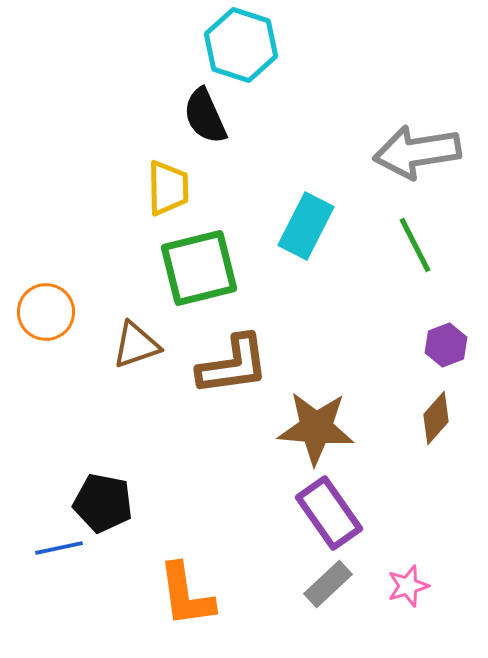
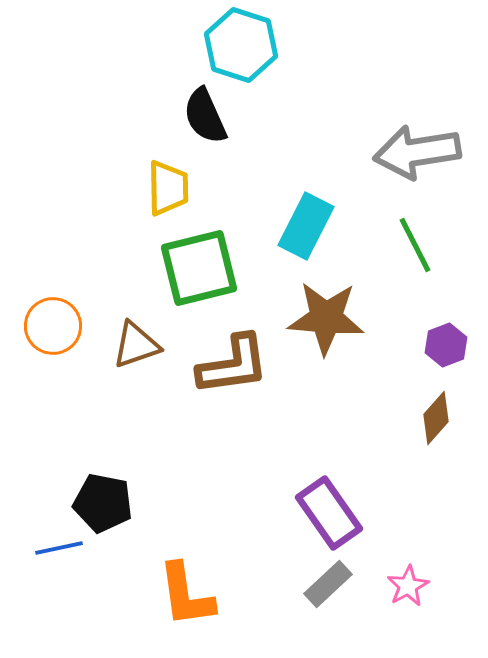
orange circle: moved 7 px right, 14 px down
brown star: moved 10 px right, 110 px up
pink star: rotated 12 degrees counterclockwise
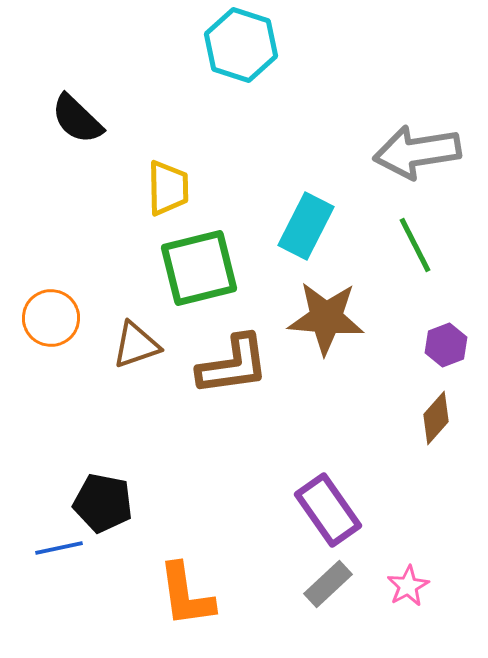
black semicircle: moved 128 px left, 3 px down; rotated 22 degrees counterclockwise
orange circle: moved 2 px left, 8 px up
purple rectangle: moved 1 px left, 3 px up
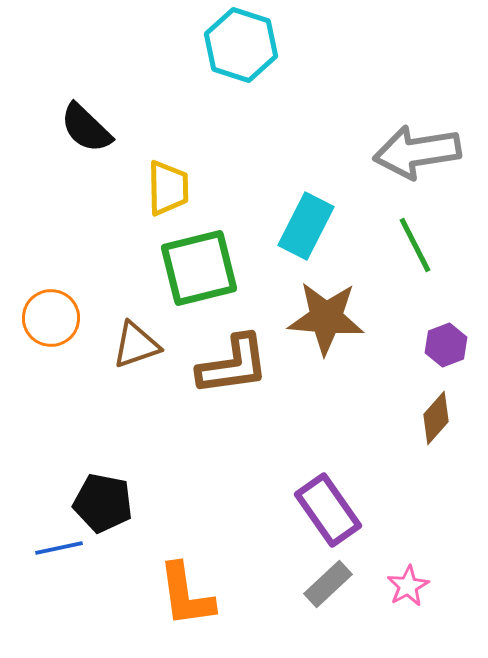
black semicircle: moved 9 px right, 9 px down
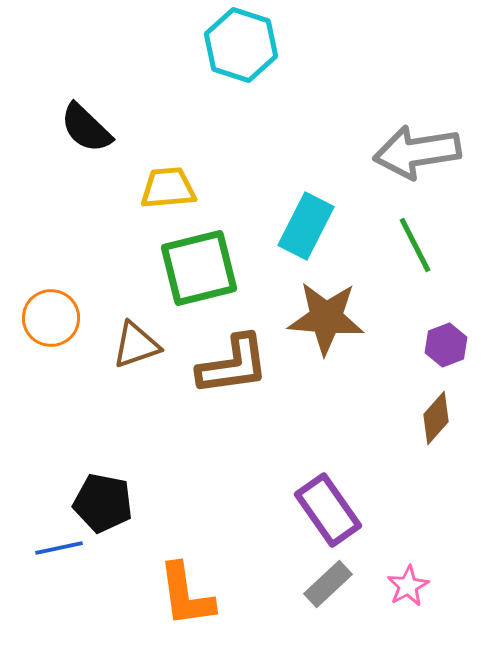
yellow trapezoid: rotated 94 degrees counterclockwise
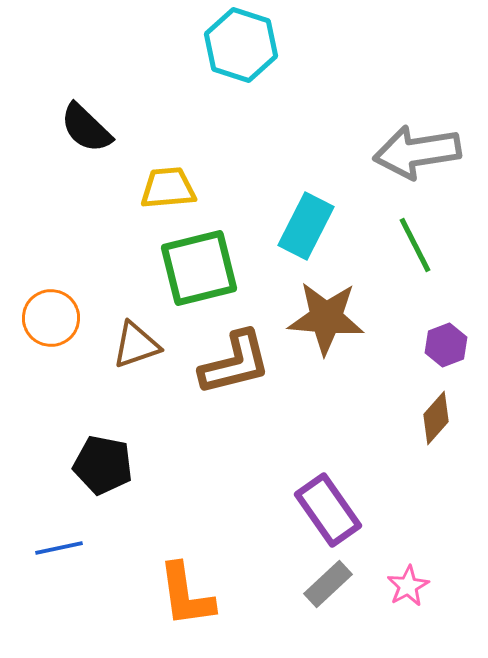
brown L-shape: moved 2 px right, 2 px up; rotated 6 degrees counterclockwise
black pentagon: moved 38 px up
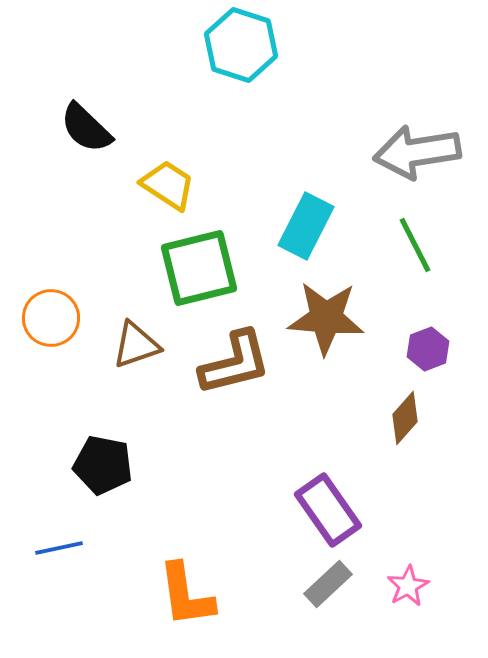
yellow trapezoid: moved 3 px up; rotated 38 degrees clockwise
purple hexagon: moved 18 px left, 4 px down
brown diamond: moved 31 px left
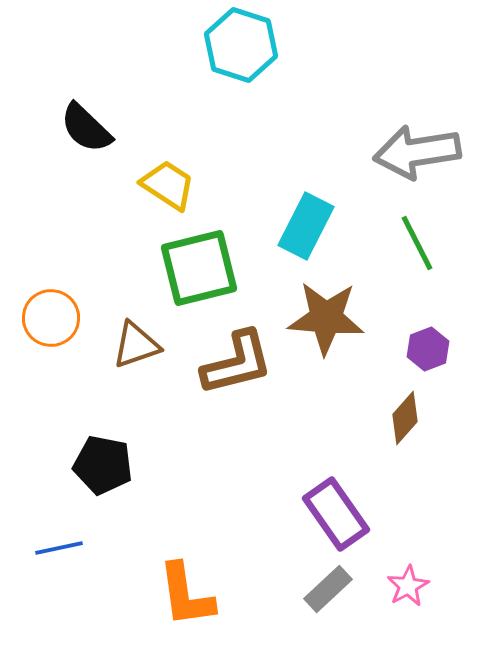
green line: moved 2 px right, 2 px up
brown L-shape: moved 2 px right
purple rectangle: moved 8 px right, 4 px down
gray rectangle: moved 5 px down
